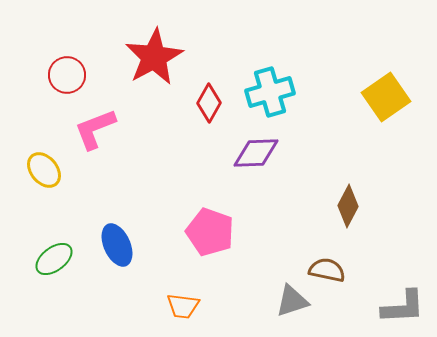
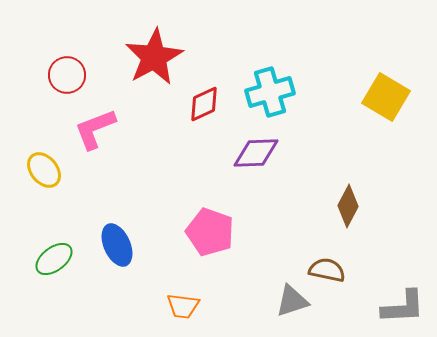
yellow square: rotated 24 degrees counterclockwise
red diamond: moved 5 px left, 1 px down; rotated 36 degrees clockwise
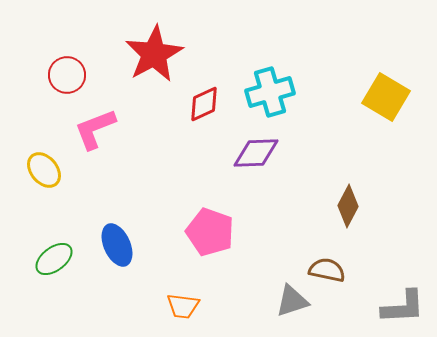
red star: moved 3 px up
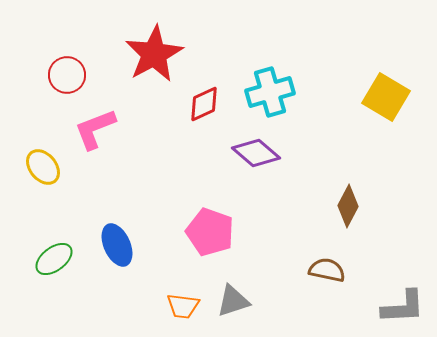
purple diamond: rotated 42 degrees clockwise
yellow ellipse: moved 1 px left, 3 px up
gray triangle: moved 59 px left
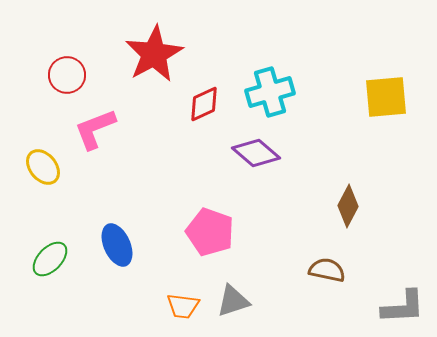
yellow square: rotated 36 degrees counterclockwise
green ellipse: moved 4 px left; rotated 9 degrees counterclockwise
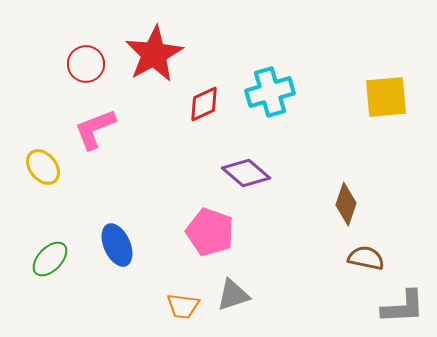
red circle: moved 19 px right, 11 px up
purple diamond: moved 10 px left, 20 px down
brown diamond: moved 2 px left, 2 px up; rotated 9 degrees counterclockwise
brown semicircle: moved 39 px right, 12 px up
gray triangle: moved 6 px up
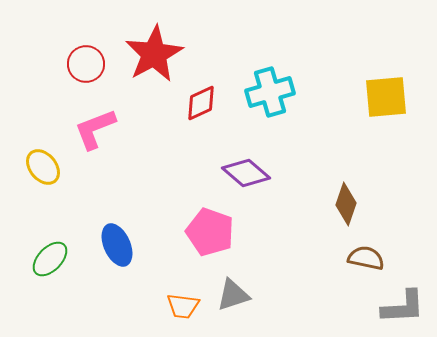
red diamond: moved 3 px left, 1 px up
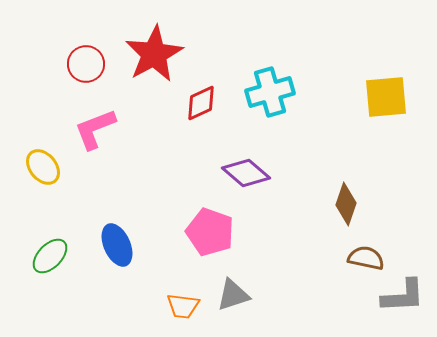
green ellipse: moved 3 px up
gray L-shape: moved 11 px up
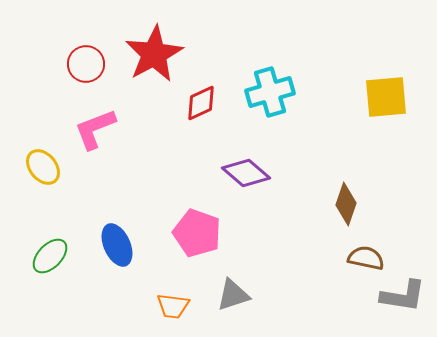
pink pentagon: moved 13 px left, 1 px down
gray L-shape: rotated 12 degrees clockwise
orange trapezoid: moved 10 px left
